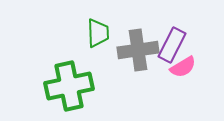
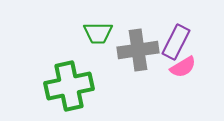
green trapezoid: rotated 92 degrees clockwise
purple rectangle: moved 4 px right, 3 px up
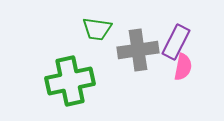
green trapezoid: moved 1 px left, 4 px up; rotated 8 degrees clockwise
pink semicircle: rotated 48 degrees counterclockwise
green cross: moved 1 px right, 5 px up
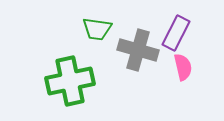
purple rectangle: moved 9 px up
gray cross: rotated 24 degrees clockwise
pink semicircle: rotated 24 degrees counterclockwise
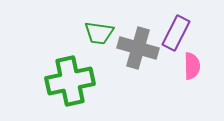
green trapezoid: moved 2 px right, 4 px down
gray cross: moved 2 px up
pink semicircle: moved 9 px right, 1 px up; rotated 12 degrees clockwise
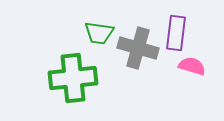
purple rectangle: rotated 20 degrees counterclockwise
pink semicircle: rotated 72 degrees counterclockwise
green cross: moved 3 px right, 3 px up; rotated 6 degrees clockwise
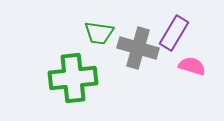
purple rectangle: moved 2 px left; rotated 24 degrees clockwise
